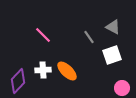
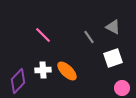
white square: moved 1 px right, 3 px down
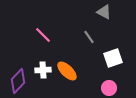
gray triangle: moved 9 px left, 15 px up
pink circle: moved 13 px left
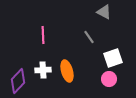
pink line: rotated 42 degrees clockwise
orange ellipse: rotated 30 degrees clockwise
pink circle: moved 9 px up
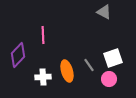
gray line: moved 28 px down
white cross: moved 7 px down
purple diamond: moved 26 px up
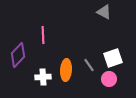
orange ellipse: moved 1 px left, 1 px up; rotated 20 degrees clockwise
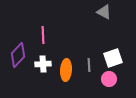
gray line: rotated 32 degrees clockwise
white cross: moved 13 px up
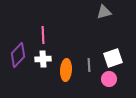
gray triangle: rotated 42 degrees counterclockwise
white cross: moved 5 px up
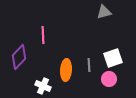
purple diamond: moved 1 px right, 2 px down
white cross: moved 27 px down; rotated 28 degrees clockwise
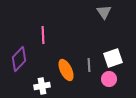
gray triangle: rotated 49 degrees counterclockwise
purple diamond: moved 2 px down
orange ellipse: rotated 30 degrees counterclockwise
white cross: moved 1 px left; rotated 35 degrees counterclockwise
